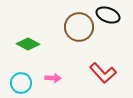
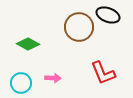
red L-shape: rotated 20 degrees clockwise
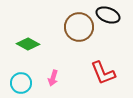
pink arrow: rotated 105 degrees clockwise
